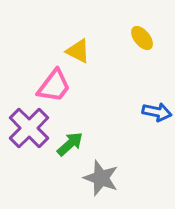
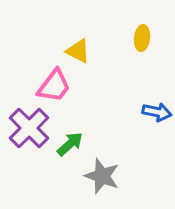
yellow ellipse: rotated 45 degrees clockwise
gray star: moved 1 px right, 2 px up
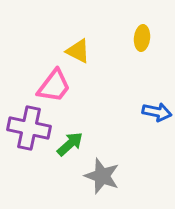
purple cross: rotated 33 degrees counterclockwise
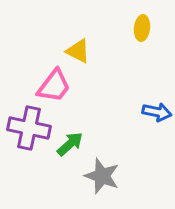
yellow ellipse: moved 10 px up
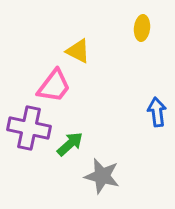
blue arrow: rotated 108 degrees counterclockwise
gray star: rotated 6 degrees counterclockwise
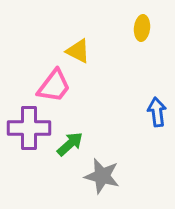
purple cross: rotated 12 degrees counterclockwise
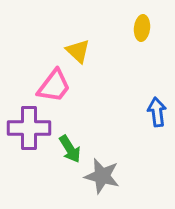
yellow triangle: rotated 16 degrees clockwise
green arrow: moved 5 px down; rotated 100 degrees clockwise
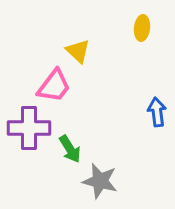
gray star: moved 2 px left, 5 px down
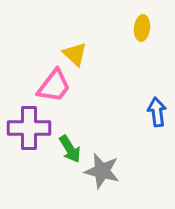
yellow triangle: moved 3 px left, 3 px down
gray star: moved 2 px right, 10 px up
